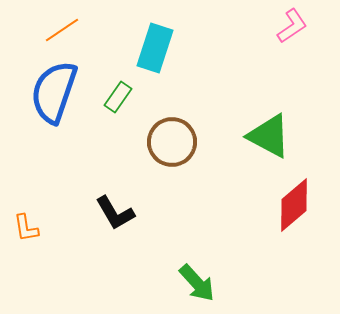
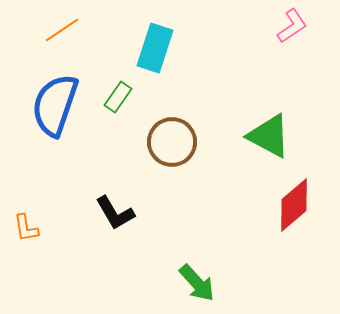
blue semicircle: moved 1 px right, 13 px down
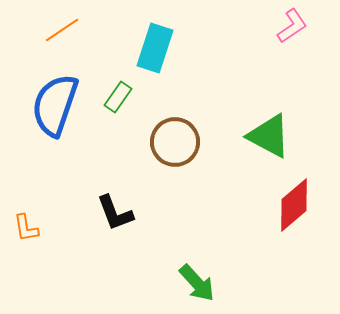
brown circle: moved 3 px right
black L-shape: rotated 9 degrees clockwise
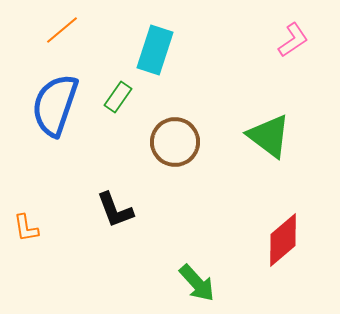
pink L-shape: moved 1 px right, 14 px down
orange line: rotated 6 degrees counterclockwise
cyan rectangle: moved 2 px down
green triangle: rotated 9 degrees clockwise
red diamond: moved 11 px left, 35 px down
black L-shape: moved 3 px up
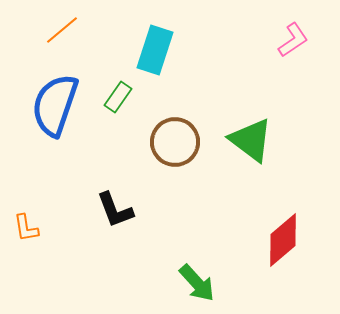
green triangle: moved 18 px left, 4 px down
